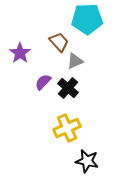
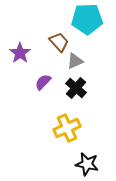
black cross: moved 8 px right
black star: moved 3 px down
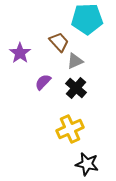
yellow cross: moved 3 px right, 1 px down
